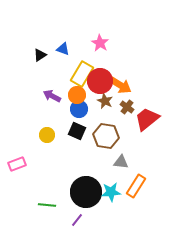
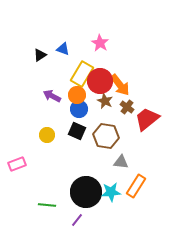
orange arrow: rotated 20 degrees clockwise
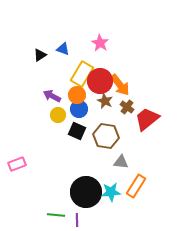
yellow circle: moved 11 px right, 20 px up
green line: moved 9 px right, 10 px down
purple line: rotated 40 degrees counterclockwise
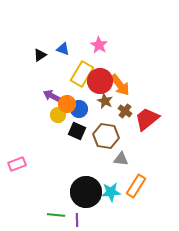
pink star: moved 1 px left, 2 px down
orange circle: moved 10 px left, 9 px down
brown cross: moved 2 px left, 4 px down
gray triangle: moved 3 px up
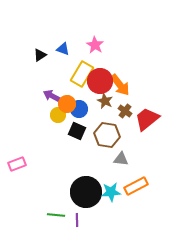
pink star: moved 4 px left
brown hexagon: moved 1 px right, 1 px up
orange rectangle: rotated 30 degrees clockwise
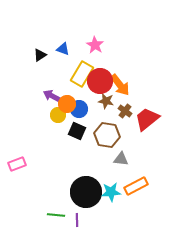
brown star: moved 1 px right; rotated 14 degrees counterclockwise
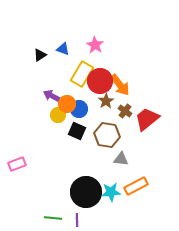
brown star: rotated 28 degrees clockwise
green line: moved 3 px left, 3 px down
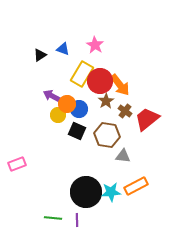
gray triangle: moved 2 px right, 3 px up
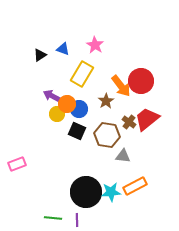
red circle: moved 41 px right
orange arrow: moved 1 px right, 1 px down
brown cross: moved 4 px right, 11 px down
yellow circle: moved 1 px left, 1 px up
orange rectangle: moved 1 px left
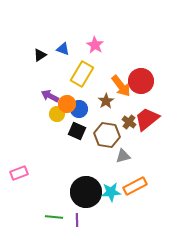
purple arrow: moved 2 px left
gray triangle: rotated 21 degrees counterclockwise
pink rectangle: moved 2 px right, 9 px down
green line: moved 1 px right, 1 px up
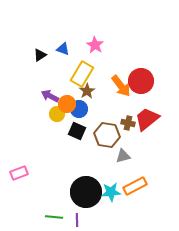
brown star: moved 19 px left, 10 px up
brown cross: moved 1 px left, 1 px down; rotated 24 degrees counterclockwise
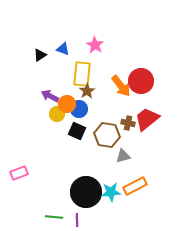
yellow rectangle: rotated 25 degrees counterclockwise
